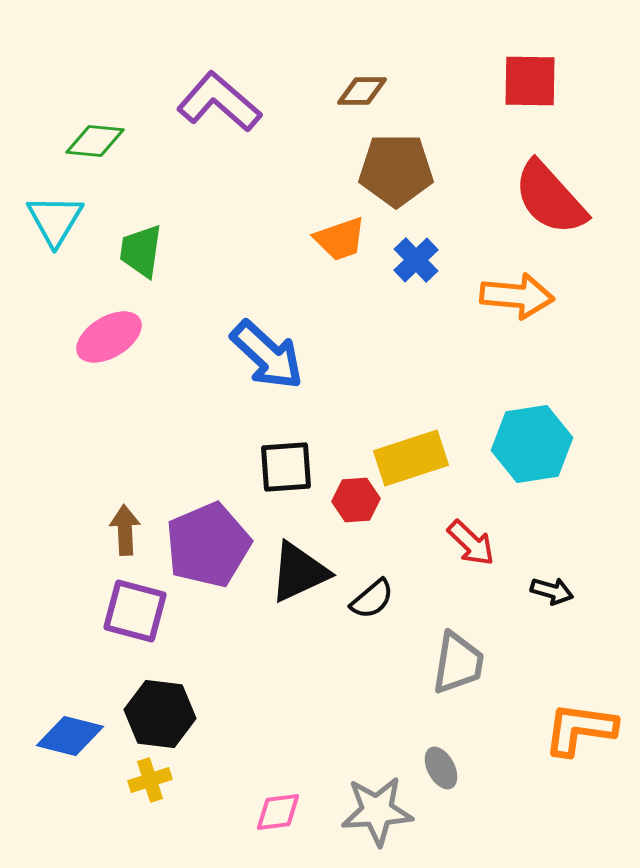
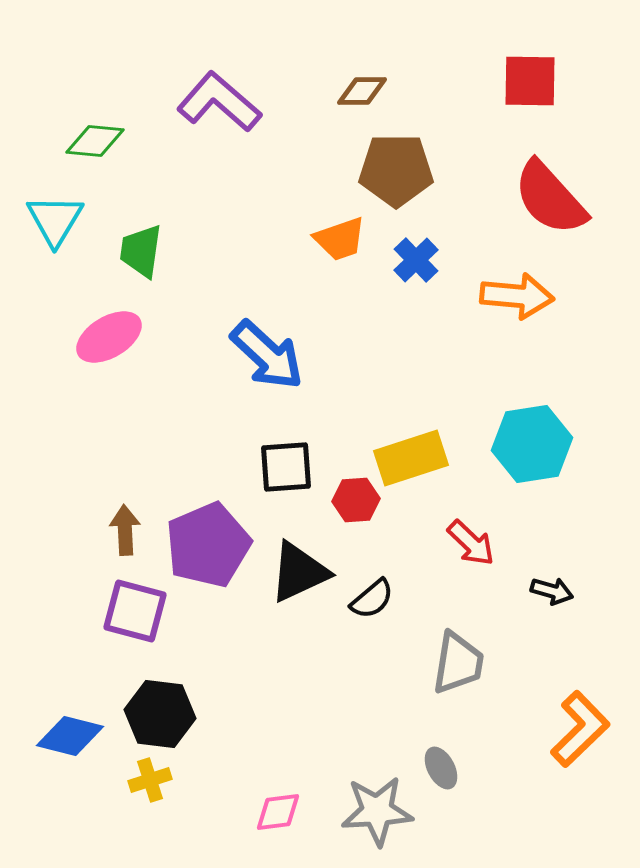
orange L-shape: rotated 128 degrees clockwise
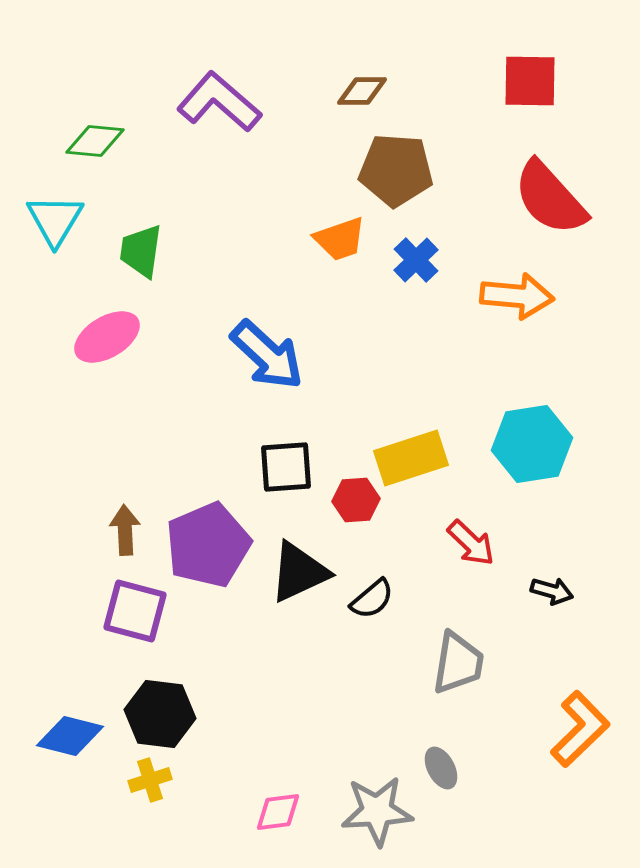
brown pentagon: rotated 4 degrees clockwise
pink ellipse: moved 2 px left
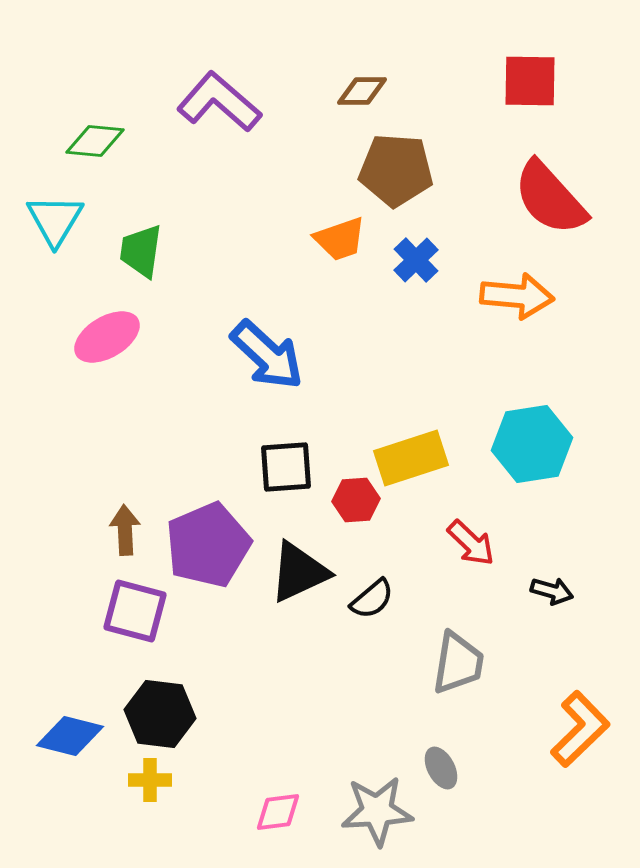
yellow cross: rotated 18 degrees clockwise
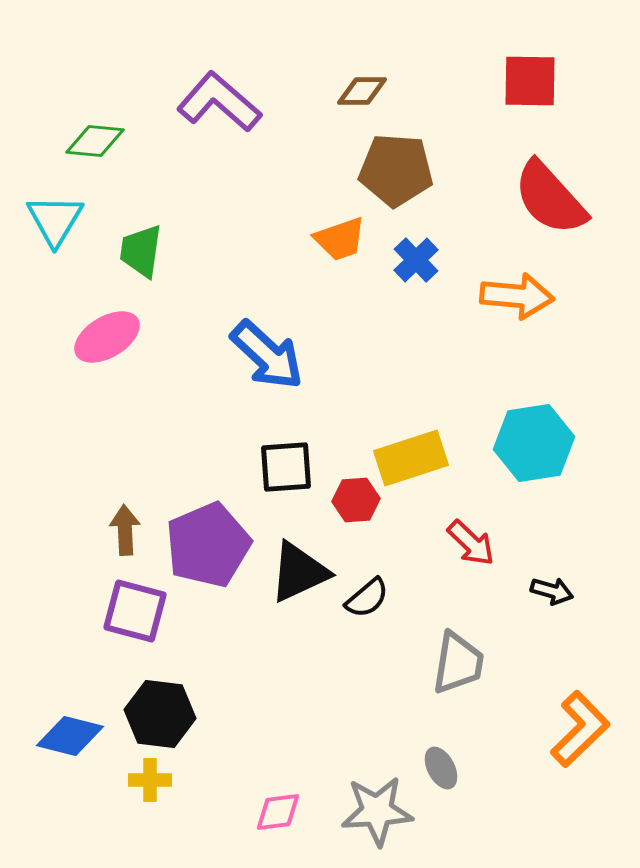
cyan hexagon: moved 2 px right, 1 px up
black semicircle: moved 5 px left, 1 px up
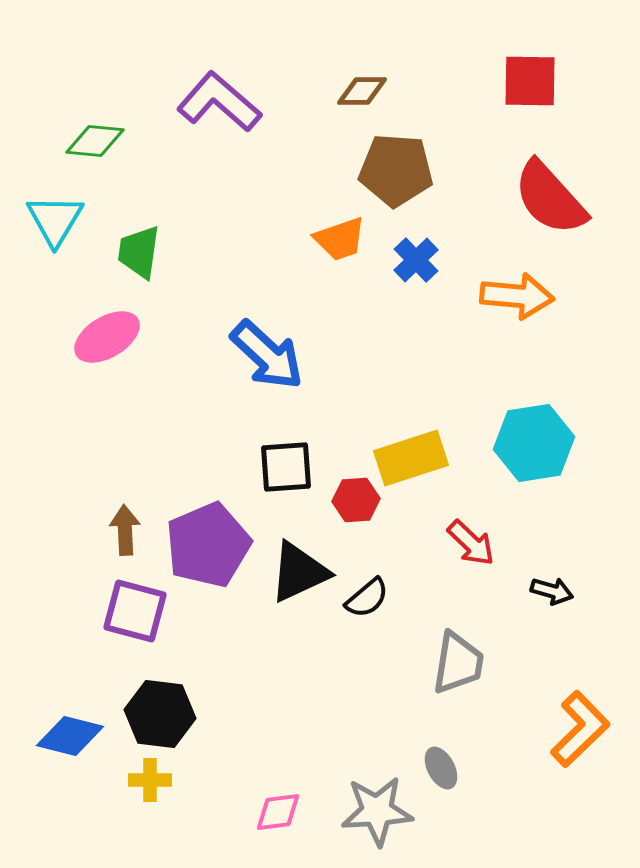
green trapezoid: moved 2 px left, 1 px down
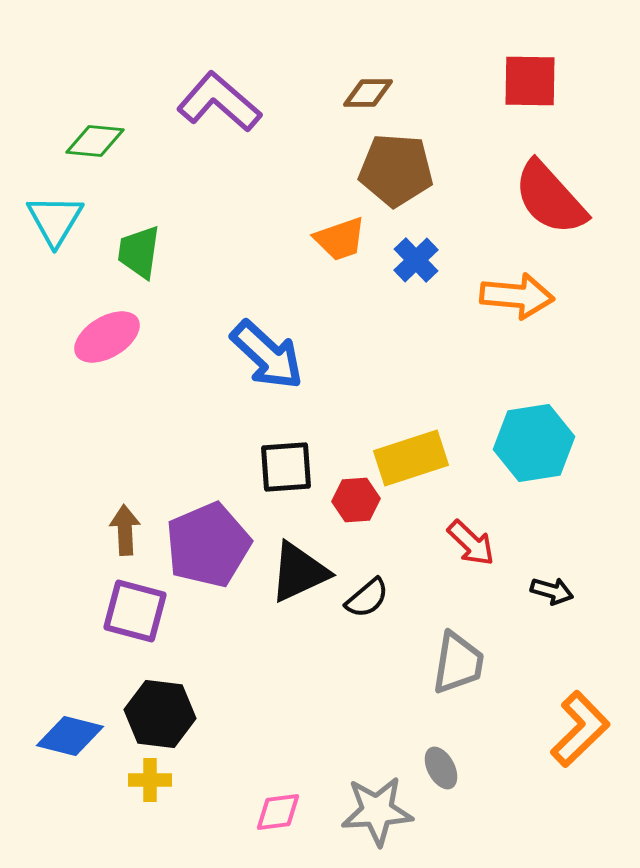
brown diamond: moved 6 px right, 2 px down
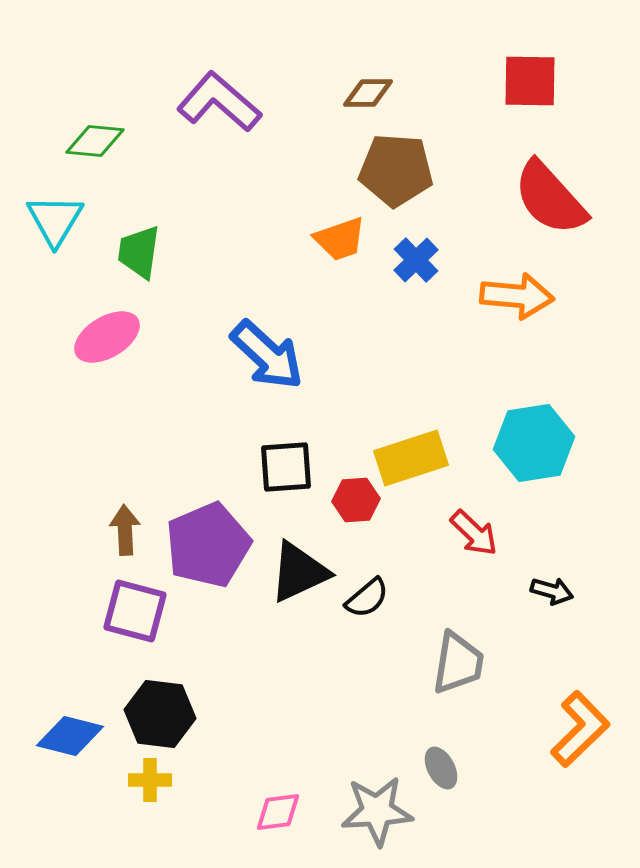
red arrow: moved 3 px right, 10 px up
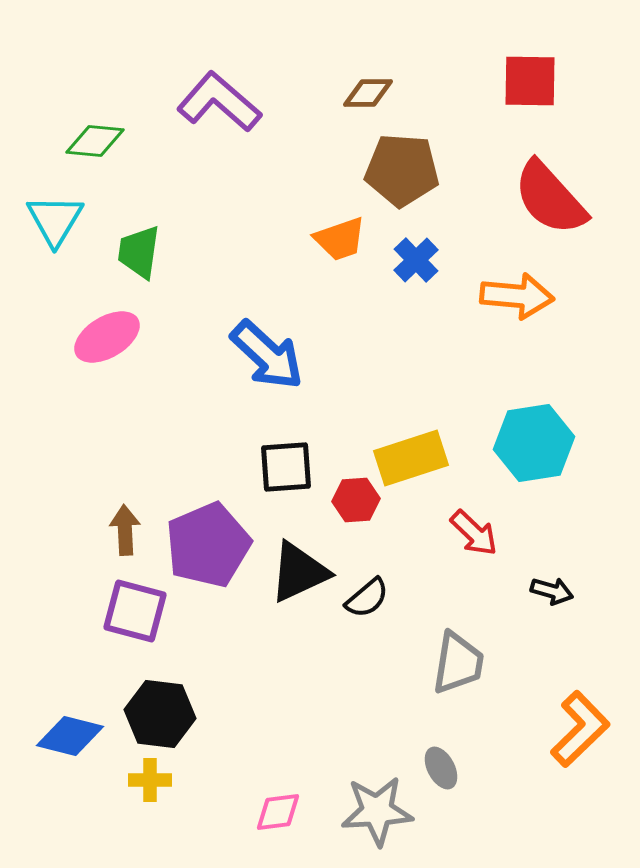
brown pentagon: moved 6 px right
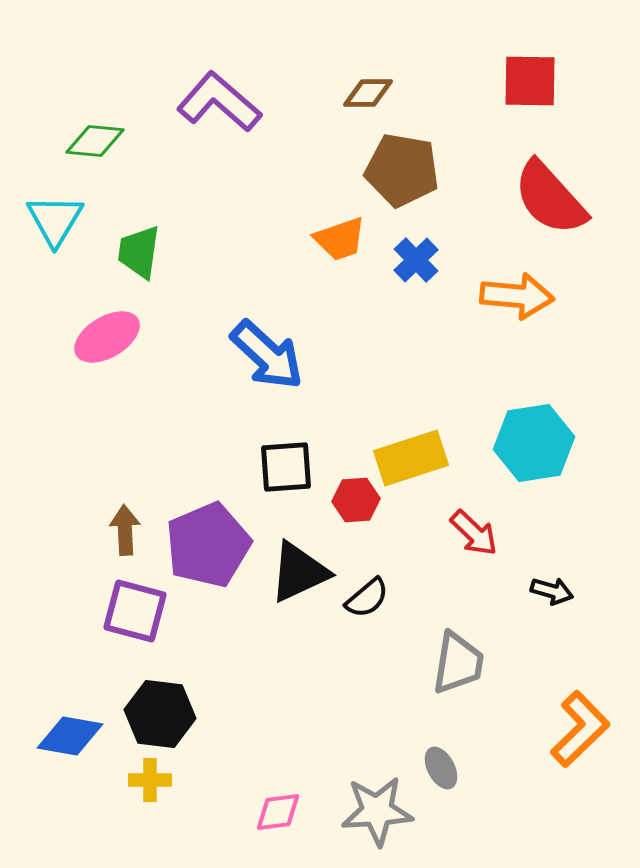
brown pentagon: rotated 6 degrees clockwise
blue diamond: rotated 4 degrees counterclockwise
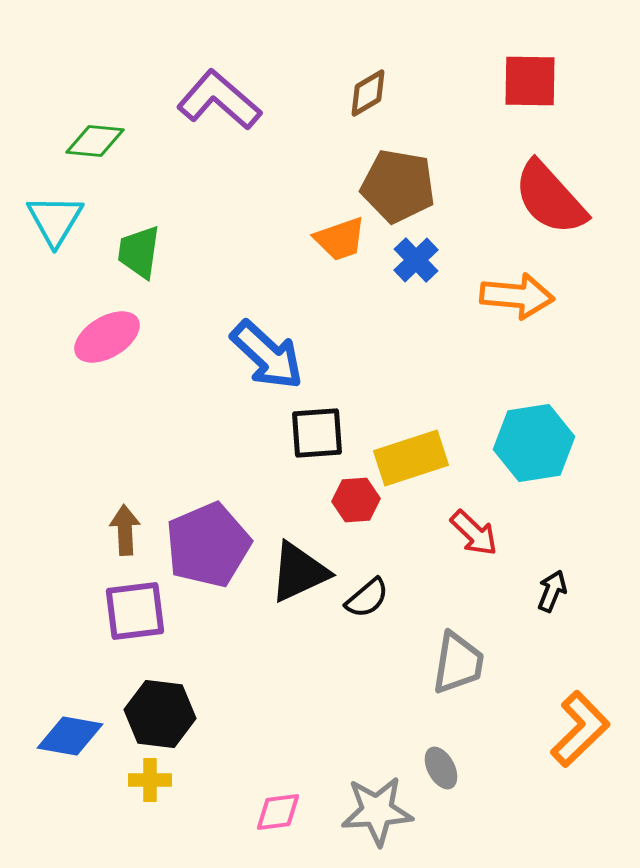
brown diamond: rotated 30 degrees counterclockwise
purple L-shape: moved 2 px up
brown pentagon: moved 4 px left, 16 px down
black square: moved 31 px right, 34 px up
black arrow: rotated 84 degrees counterclockwise
purple square: rotated 22 degrees counterclockwise
